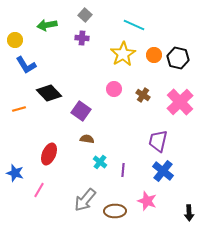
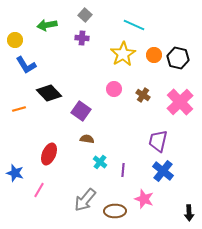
pink star: moved 3 px left, 2 px up
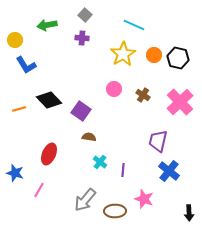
black diamond: moved 7 px down
brown semicircle: moved 2 px right, 2 px up
blue cross: moved 6 px right
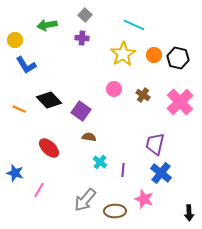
orange line: rotated 40 degrees clockwise
purple trapezoid: moved 3 px left, 3 px down
red ellipse: moved 6 px up; rotated 70 degrees counterclockwise
blue cross: moved 8 px left, 2 px down
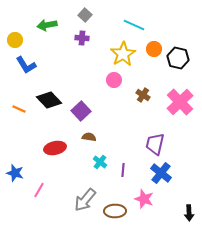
orange circle: moved 6 px up
pink circle: moved 9 px up
purple square: rotated 12 degrees clockwise
red ellipse: moved 6 px right; rotated 55 degrees counterclockwise
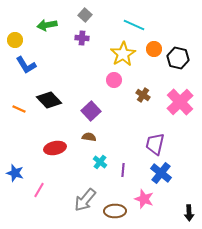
purple square: moved 10 px right
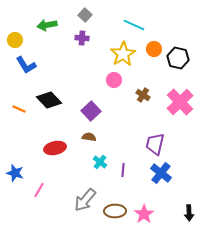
pink star: moved 15 px down; rotated 18 degrees clockwise
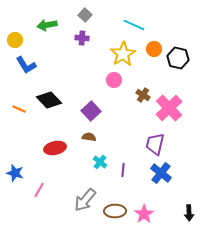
pink cross: moved 11 px left, 6 px down
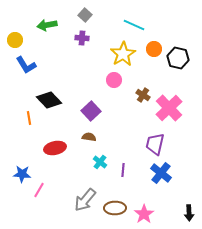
orange line: moved 10 px right, 9 px down; rotated 56 degrees clockwise
blue star: moved 7 px right, 1 px down; rotated 12 degrees counterclockwise
brown ellipse: moved 3 px up
